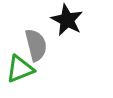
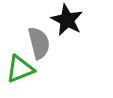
gray semicircle: moved 3 px right, 2 px up
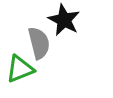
black star: moved 3 px left
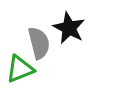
black star: moved 5 px right, 8 px down
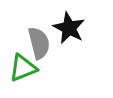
green triangle: moved 3 px right, 1 px up
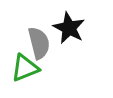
green triangle: moved 2 px right
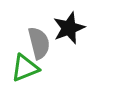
black star: rotated 24 degrees clockwise
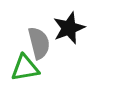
green triangle: rotated 12 degrees clockwise
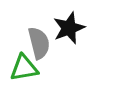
green triangle: moved 1 px left
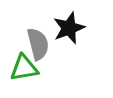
gray semicircle: moved 1 px left, 1 px down
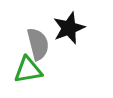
green triangle: moved 4 px right, 2 px down
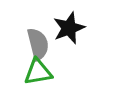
green triangle: moved 10 px right, 2 px down
